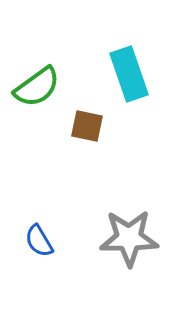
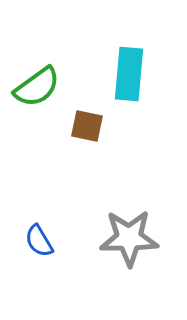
cyan rectangle: rotated 24 degrees clockwise
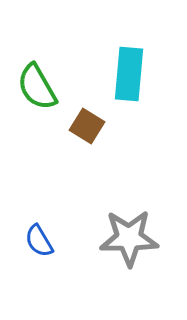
green semicircle: rotated 96 degrees clockwise
brown square: rotated 20 degrees clockwise
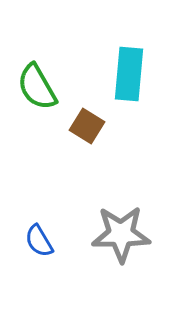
gray star: moved 8 px left, 4 px up
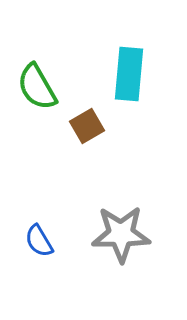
brown square: rotated 28 degrees clockwise
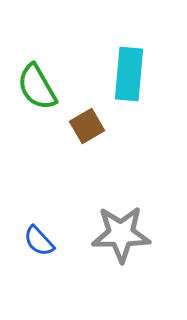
blue semicircle: rotated 12 degrees counterclockwise
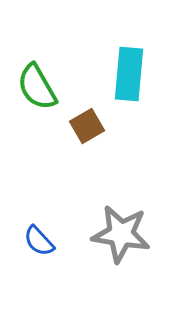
gray star: rotated 10 degrees clockwise
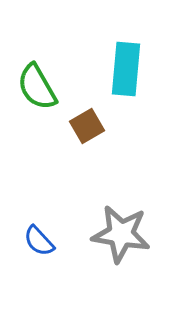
cyan rectangle: moved 3 px left, 5 px up
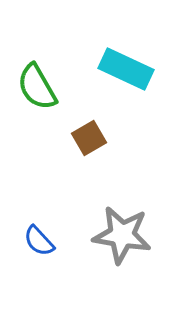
cyan rectangle: rotated 70 degrees counterclockwise
brown square: moved 2 px right, 12 px down
gray star: moved 1 px right, 1 px down
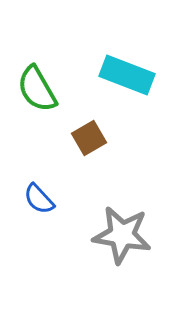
cyan rectangle: moved 1 px right, 6 px down; rotated 4 degrees counterclockwise
green semicircle: moved 2 px down
blue semicircle: moved 42 px up
